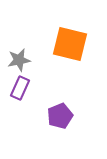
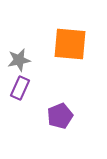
orange square: rotated 9 degrees counterclockwise
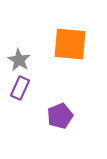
gray star: rotated 30 degrees counterclockwise
